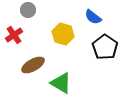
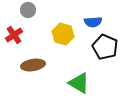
blue semicircle: moved 5 px down; rotated 42 degrees counterclockwise
black pentagon: rotated 10 degrees counterclockwise
brown ellipse: rotated 20 degrees clockwise
green triangle: moved 18 px right
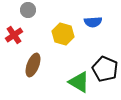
black pentagon: moved 22 px down
brown ellipse: rotated 60 degrees counterclockwise
green triangle: moved 1 px up
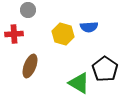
blue semicircle: moved 4 px left, 5 px down
red cross: moved 1 px up; rotated 30 degrees clockwise
brown ellipse: moved 3 px left, 1 px down
black pentagon: rotated 10 degrees clockwise
green triangle: moved 1 px down
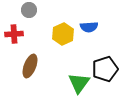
gray circle: moved 1 px right
yellow hexagon: rotated 20 degrees clockwise
black pentagon: rotated 20 degrees clockwise
green triangle: rotated 35 degrees clockwise
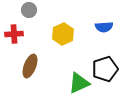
blue semicircle: moved 15 px right
green triangle: rotated 30 degrees clockwise
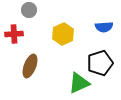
black pentagon: moved 5 px left, 6 px up
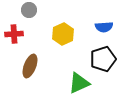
black pentagon: moved 3 px right, 4 px up
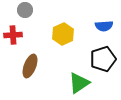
gray circle: moved 4 px left
blue semicircle: moved 1 px up
red cross: moved 1 px left, 1 px down
green triangle: rotated 10 degrees counterclockwise
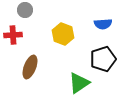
blue semicircle: moved 1 px left, 2 px up
yellow hexagon: rotated 15 degrees counterclockwise
brown ellipse: moved 1 px down
